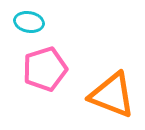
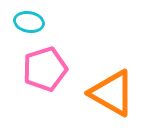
orange triangle: moved 2 px up; rotated 9 degrees clockwise
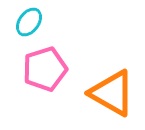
cyan ellipse: rotated 64 degrees counterclockwise
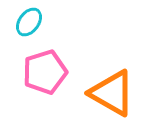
pink pentagon: moved 3 px down
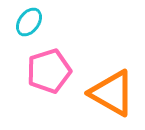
pink pentagon: moved 4 px right, 1 px up
